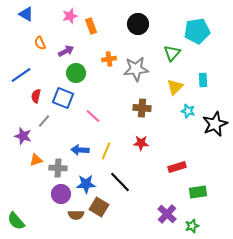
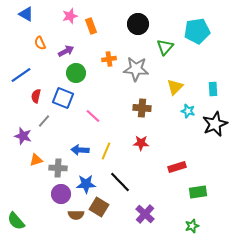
green triangle: moved 7 px left, 6 px up
gray star: rotated 10 degrees clockwise
cyan rectangle: moved 10 px right, 9 px down
purple cross: moved 22 px left
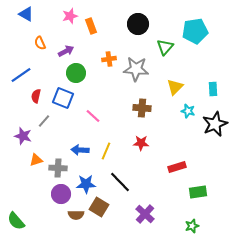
cyan pentagon: moved 2 px left
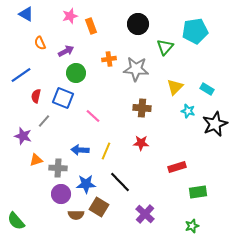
cyan rectangle: moved 6 px left; rotated 56 degrees counterclockwise
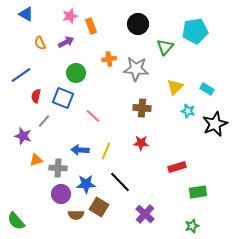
purple arrow: moved 9 px up
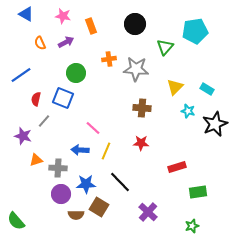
pink star: moved 7 px left; rotated 28 degrees clockwise
black circle: moved 3 px left
red semicircle: moved 3 px down
pink line: moved 12 px down
purple cross: moved 3 px right, 2 px up
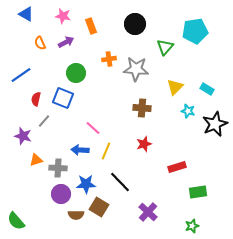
red star: moved 3 px right, 1 px down; rotated 21 degrees counterclockwise
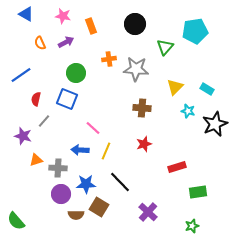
blue square: moved 4 px right, 1 px down
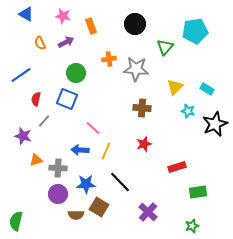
purple circle: moved 3 px left
green semicircle: rotated 54 degrees clockwise
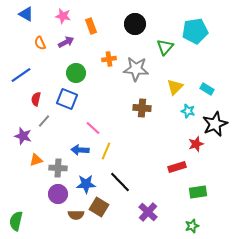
red star: moved 52 px right
